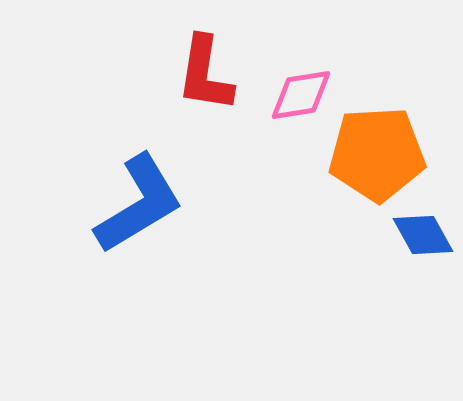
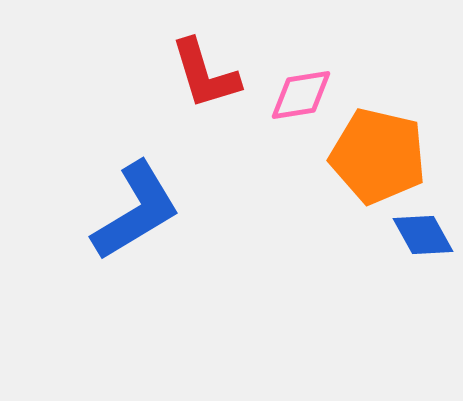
red L-shape: rotated 26 degrees counterclockwise
orange pentagon: moved 1 px right, 2 px down; rotated 16 degrees clockwise
blue L-shape: moved 3 px left, 7 px down
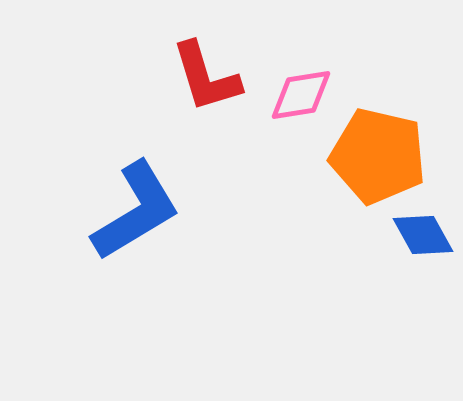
red L-shape: moved 1 px right, 3 px down
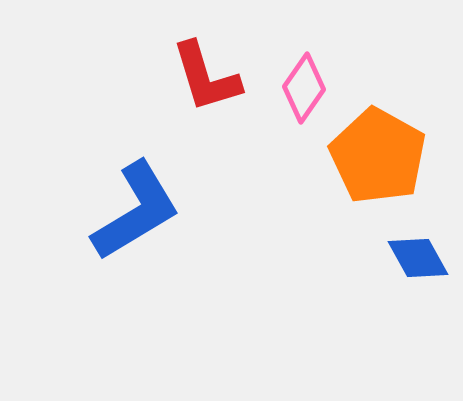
pink diamond: moved 3 px right, 7 px up; rotated 46 degrees counterclockwise
orange pentagon: rotated 16 degrees clockwise
blue diamond: moved 5 px left, 23 px down
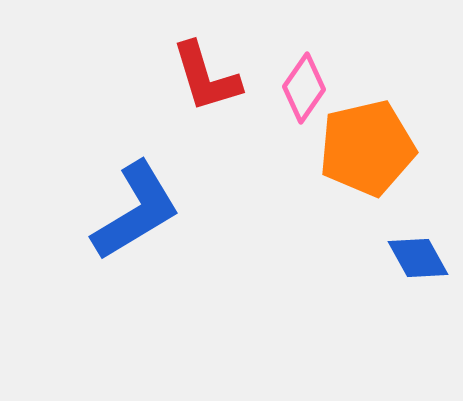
orange pentagon: moved 11 px left, 8 px up; rotated 30 degrees clockwise
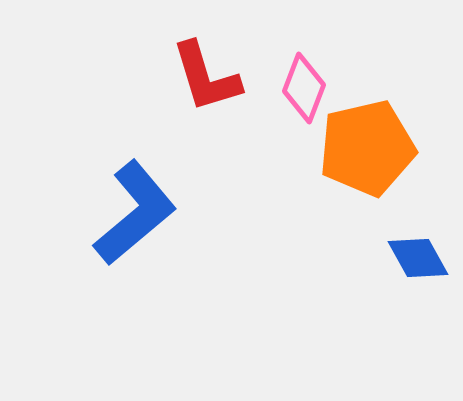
pink diamond: rotated 14 degrees counterclockwise
blue L-shape: moved 1 px left, 2 px down; rotated 9 degrees counterclockwise
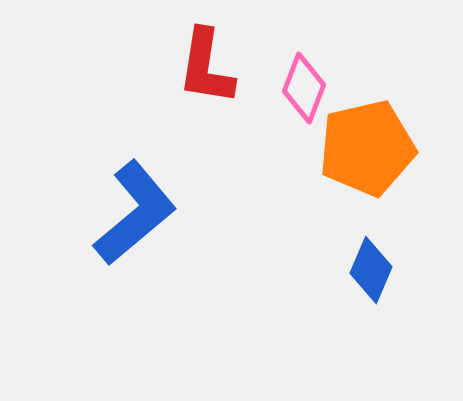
red L-shape: moved 10 px up; rotated 26 degrees clockwise
blue diamond: moved 47 px left, 12 px down; rotated 52 degrees clockwise
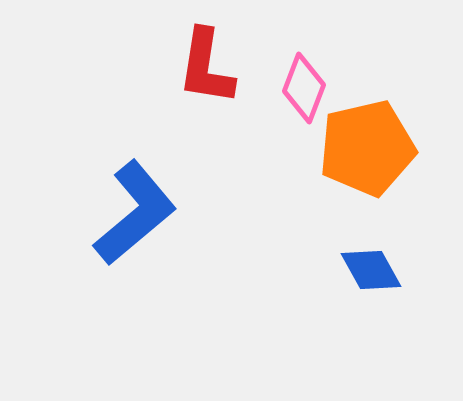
blue diamond: rotated 52 degrees counterclockwise
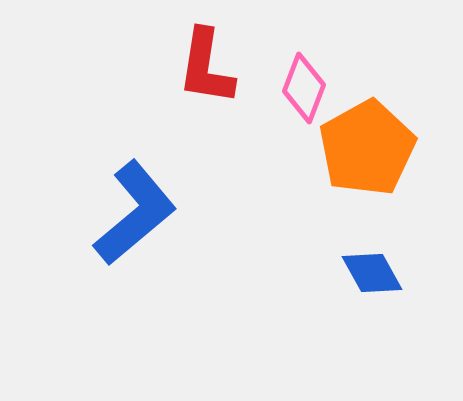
orange pentagon: rotated 16 degrees counterclockwise
blue diamond: moved 1 px right, 3 px down
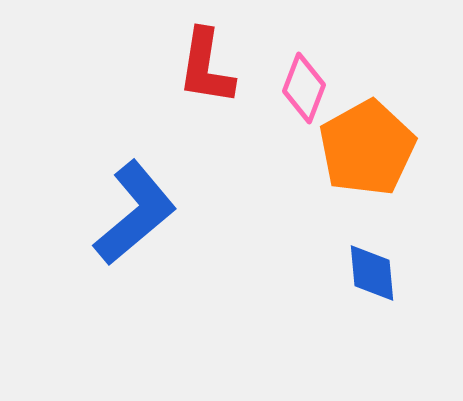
blue diamond: rotated 24 degrees clockwise
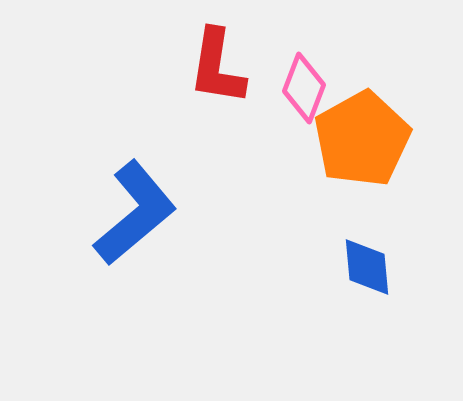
red L-shape: moved 11 px right
orange pentagon: moved 5 px left, 9 px up
blue diamond: moved 5 px left, 6 px up
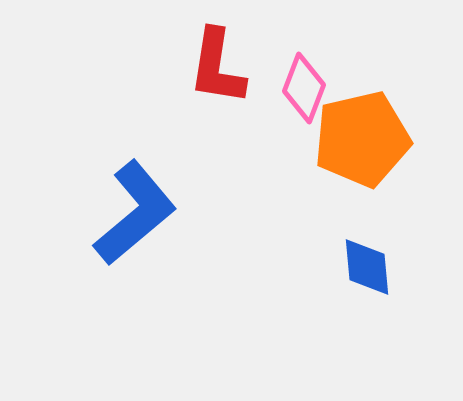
orange pentagon: rotated 16 degrees clockwise
